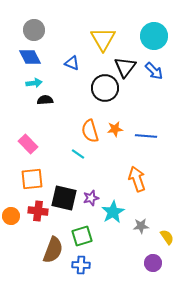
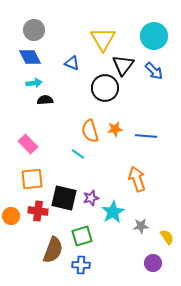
black triangle: moved 2 px left, 2 px up
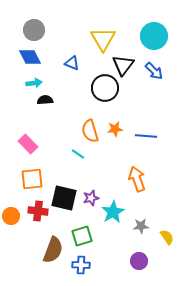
purple circle: moved 14 px left, 2 px up
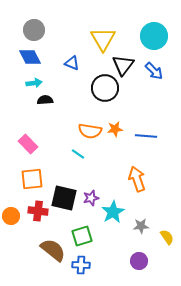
orange semicircle: rotated 65 degrees counterclockwise
brown semicircle: rotated 72 degrees counterclockwise
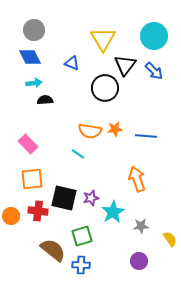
black triangle: moved 2 px right
yellow semicircle: moved 3 px right, 2 px down
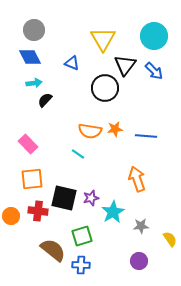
black semicircle: rotated 42 degrees counterclockwise
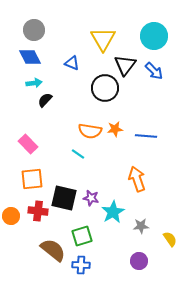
purple star: rotated 28 degrees clockwise
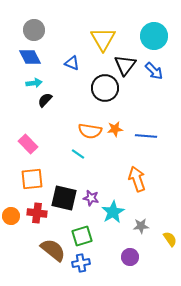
red cross: moved 1 px left, 2 px down
purple circle: moved 9 px left, 4 px up
blue cross: moved 2 px up; rotated 12 degrees counterclockwise
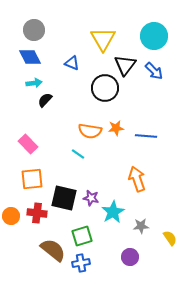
orange star: moved 1 px right, 1 px up
yellow semicircle: moved 1 px up
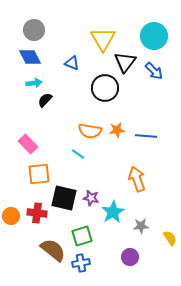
black triangle: moved 3 px up
orange star: moved 1 px right, 2 px down
orange square: moved 7 px right, 5 px up
